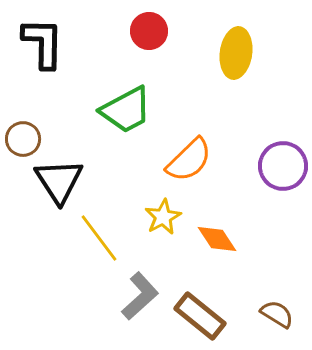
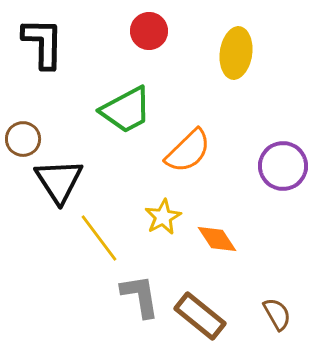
orange semicircle: moved 1 px left, 9 px up
gray L-shape: rotated 57 degrees counterclockwise
brown semicircle: rotated 28 degrees clockwise
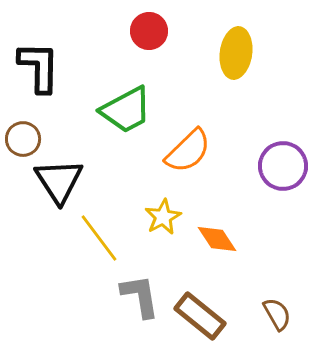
black L-shape: moved 4 px left, 24 px down
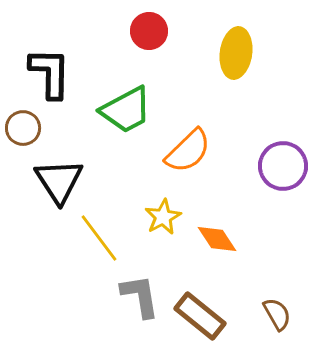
black L-shape: moved 11 px right, 6 px down
brown circle: moved 11 px up
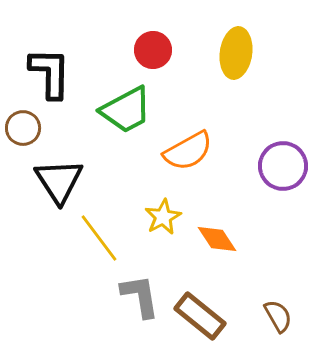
red circle: moved 4 px right, 19 px down
orange semicircle: rotated 15 degrees clockwise
brown semicircle: moved 1 px right, 2 px down
